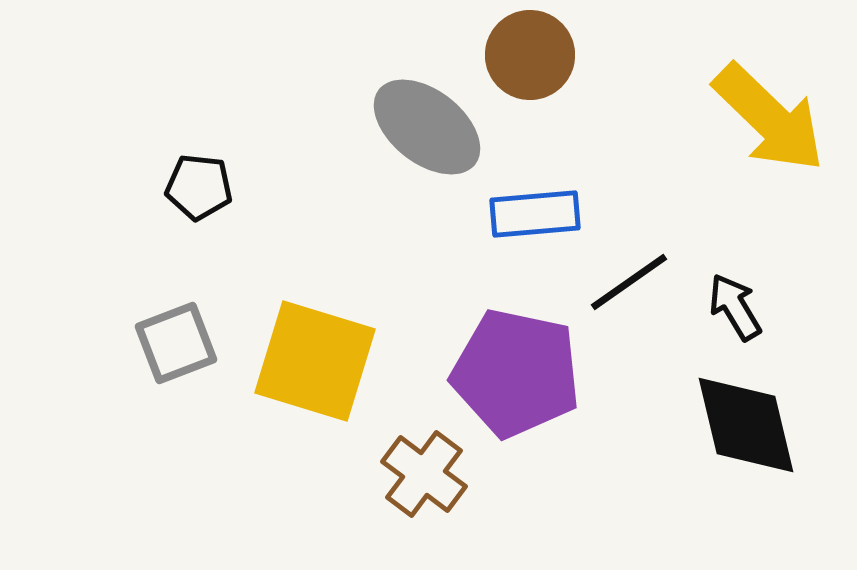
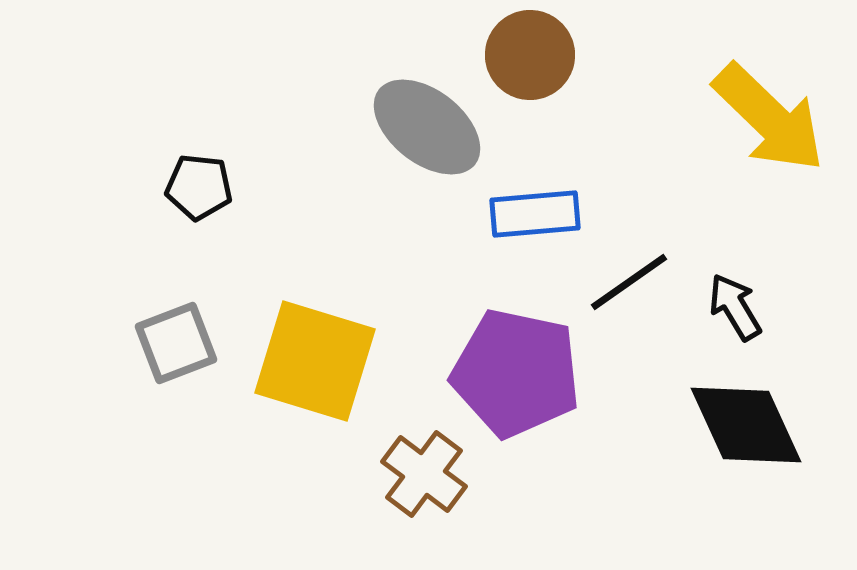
black diamond: rotated 11 degrees counterclockwise
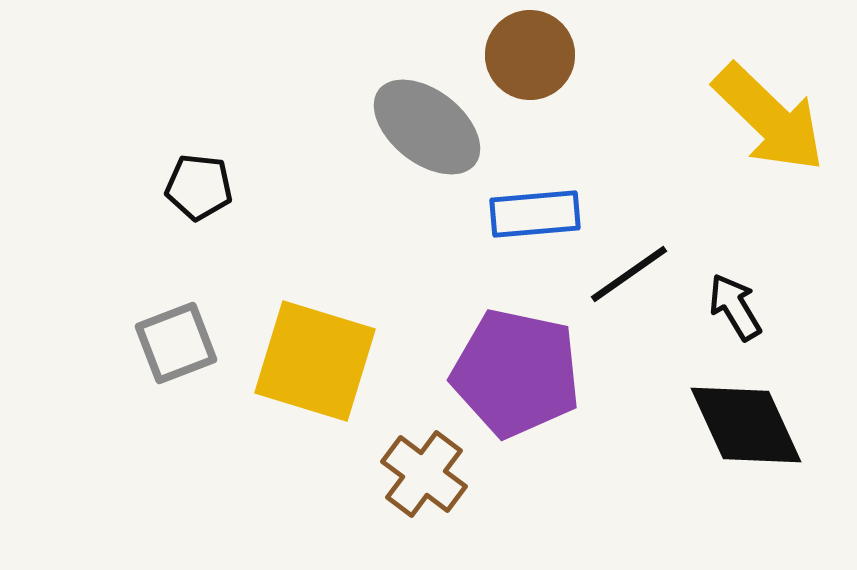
black line: moved 8 px up
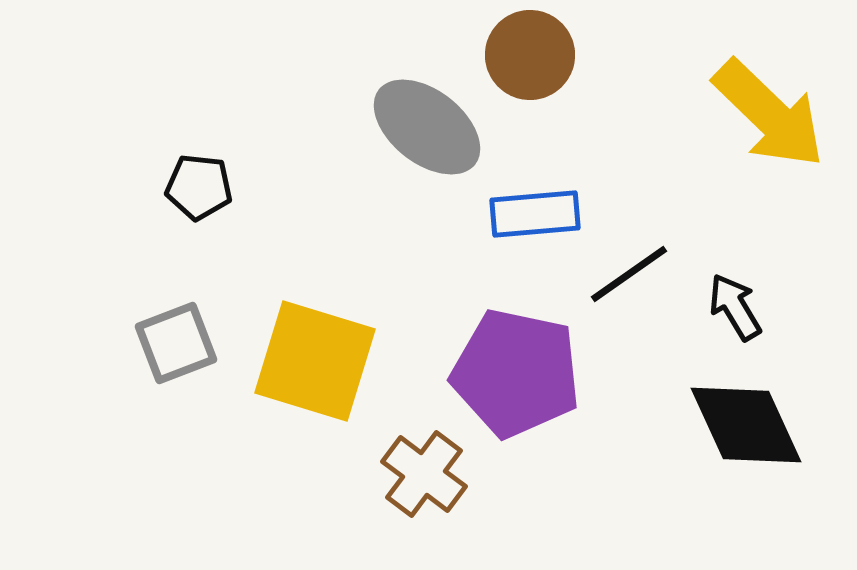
yellow arrow: moved 4 px up
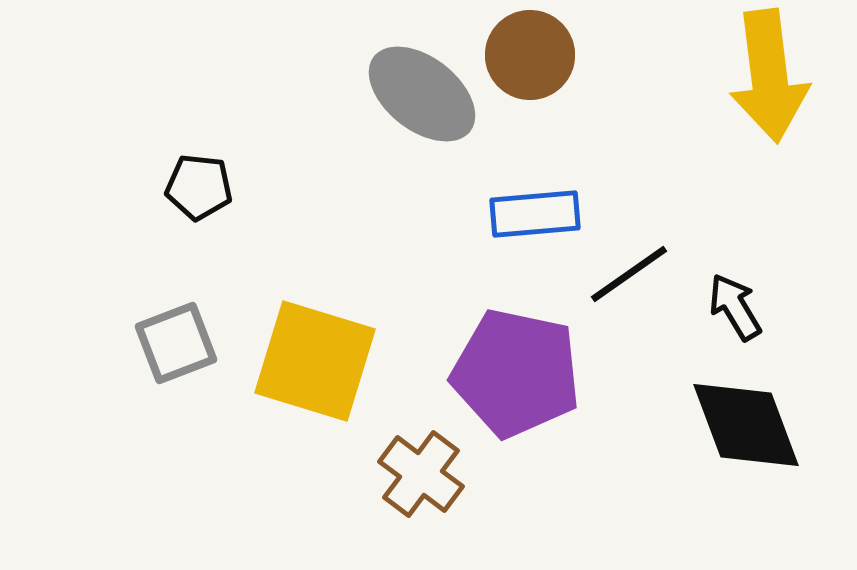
yellow arrow: moved 38 px up; rotated 39 degrees clockwise
gray ellipse: moved 5 px left, 33 px up
black diamond: rotated 4 degrees clockwise
brown cross: moved 3 px left
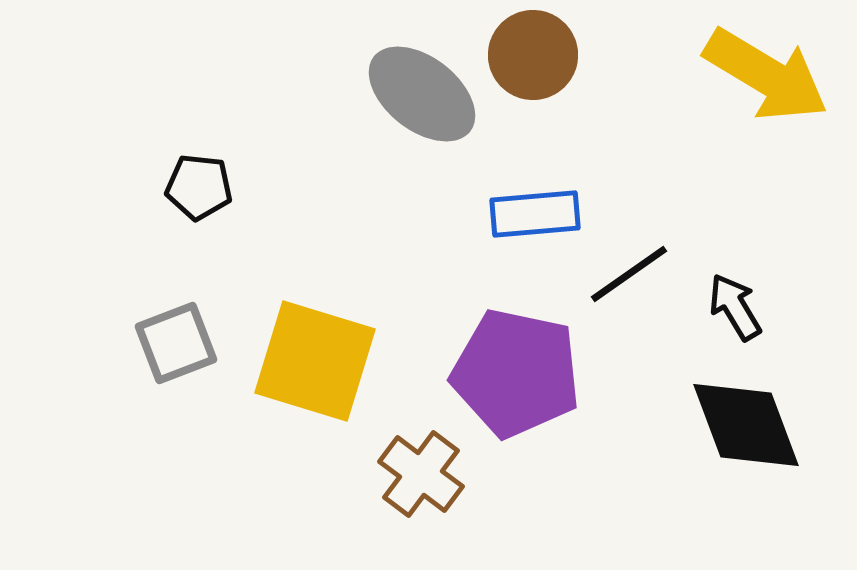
brown circle: moved 3 px right
yellow arrow: moved 3 px left, 1 px up; rotated 52 degrees counterclockwise
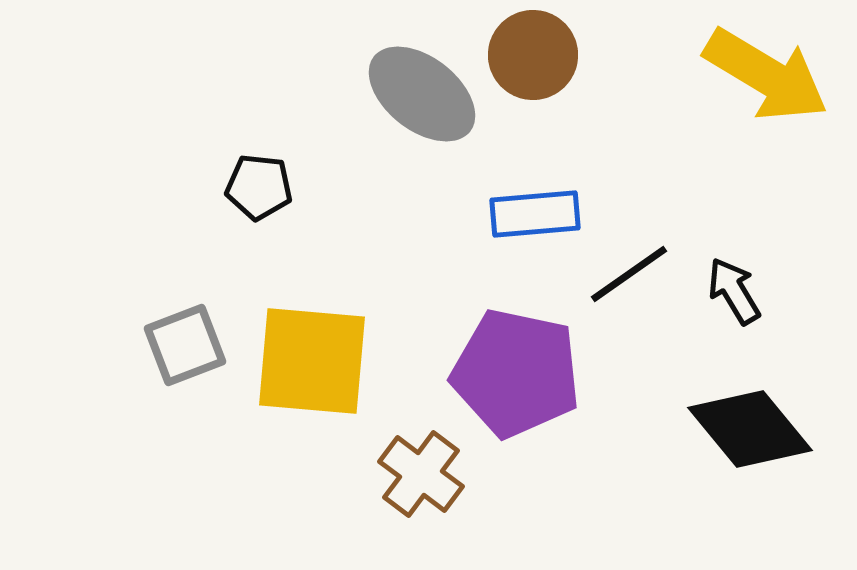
black pentagon: moved 60 px right
black arrow: moved 1 px left, 16 px up
gray square: moved 9 px right, 2 px down
yellow square: moved 3 px left; rotated 12 degrees counterclockwise
black diamond: moved 4 px right, 4 px down; rotated 19 degrees counterclockwise
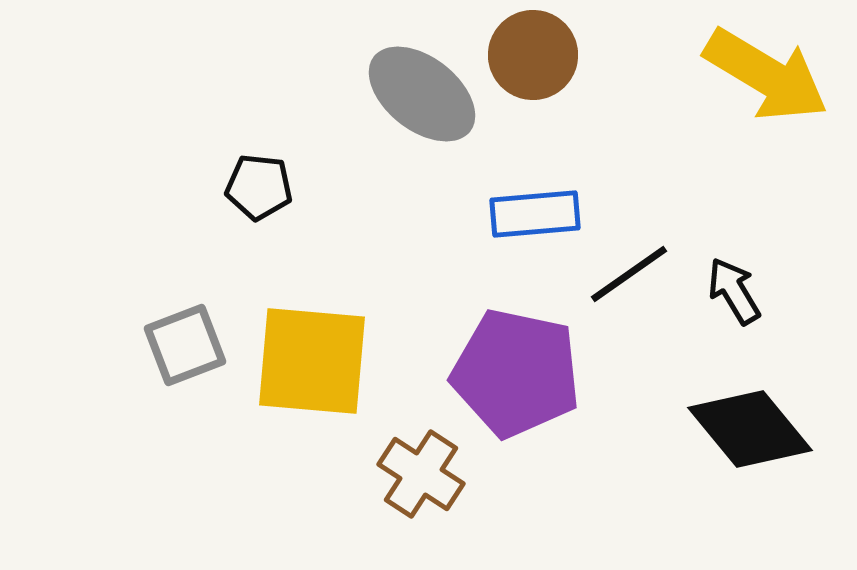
brown cross: rotated 4 degrees counterclockwise
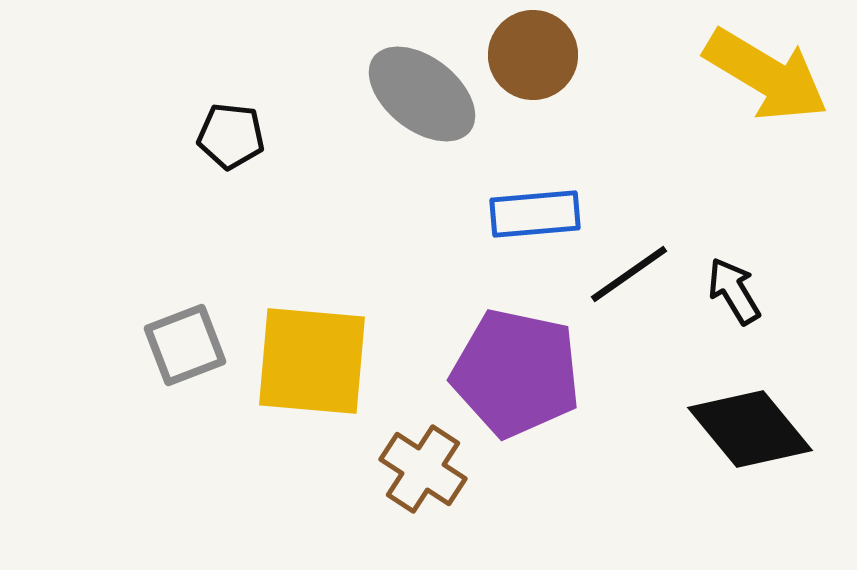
black pentagon: moved 28 px left, 51 px up
brown cross: moved 2 px right, 5 px up
